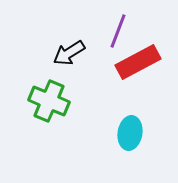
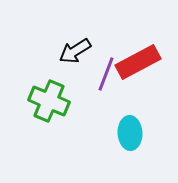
purple line: moved 12 px left, 43 px down
black arrow: moved 6 px right, 2 px up
cyan ellipse: rotated 12 degrees counterclockwise
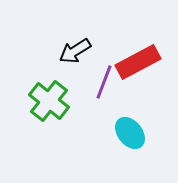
purple line: moved 2 px left, 8 px down
green cross: rotated 15 degrees clockwise
cyan ellipse: rotated 36 degrees counterclockwise
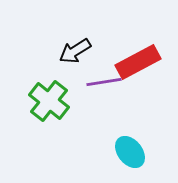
purple line: rotated 60 degrees clockwise
cyan ellipse: moved 19 px down
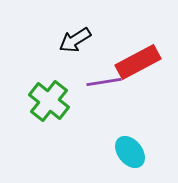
black arrow: moved 11 px up
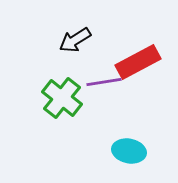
green cross: moved 13 px right, 3 px up
cyan ellipse: moved 1 px left, 1 px up; rotated 40 degrees counterclockwise
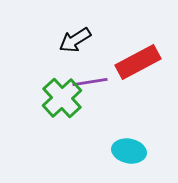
purple line: moved 14 px left
green cross: rotated 9 degrees clockwise
